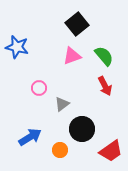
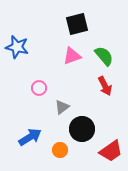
black square: rotated 25 degrees clockwise
gray triangle: moved 3 px down
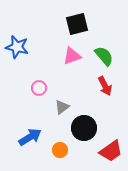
black circle: moved 2 px right, 1 px up
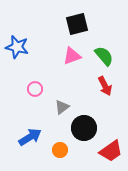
pink circle: moved 4 px left, 1 px down
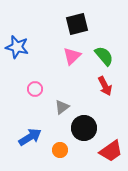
pink triangle: rotated 24 degrees counterclockwise
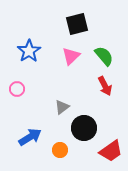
blue star: moved 12 px right, 4 px down; rotated 25 degrees clockwise
pink triangle: moved 1 px left
pink circle: moved 18 px left
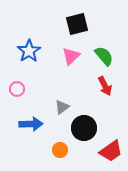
blue arrow: moved 1 px right, 13 px up; rotated 30 degrees clockwise
